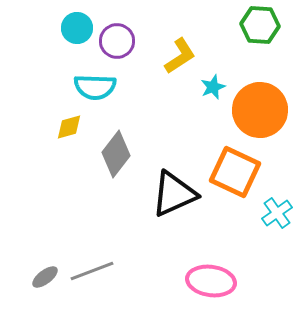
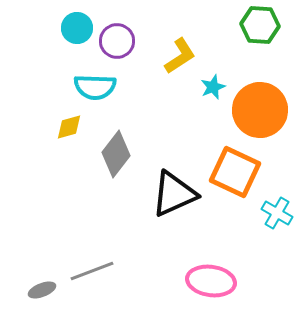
cyan cross: rotated 24 degrees counterclockwise
gray ellipse: moved 3 px left, 13 px down; rotated 16 degrees clockwise
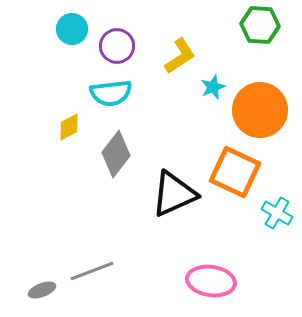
cyan circle: moved 5 px left, 1 px down
purple circle: moved 5 px down
cyan semicircle: moved 16 px right, 6 px down; rotated 9 degrees counterclockwise
yellow diamond: rotated 12 degrees counterclockwise
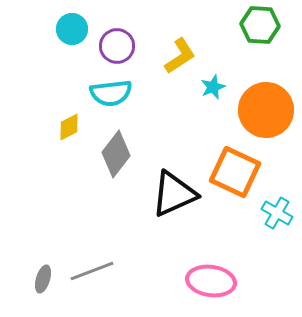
orange circle: moved 6 px right
gray ellipse: moved 1 px right, 11 px up; rotated 52 degrees counterclockwise
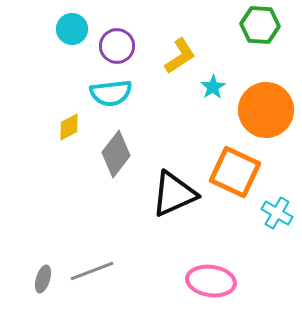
cyan star: rotated 10 degrees counterclockwise
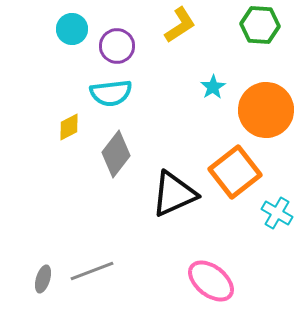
yellow L-shape: moved 31 px up
orange square: rotated 27 degrees clockwise
pink ellipse: rotated 30 degrees clockwise
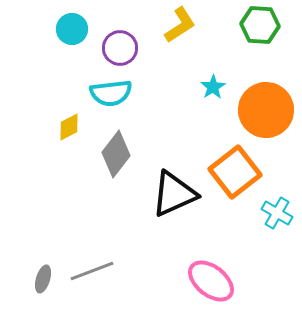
purple circle: moved 3 px right, 2 px down
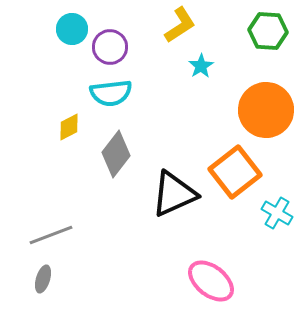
green hexagon: moved 8 px right, 6 px down
purple circle: moved 10 px left, 1 px up
cyan star: moved 12 px left, 21 px up
gray line: moved 41 px left, 36 px up
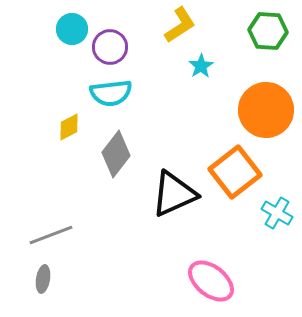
gray ellipse: rotated 8 degrees counterclockwise
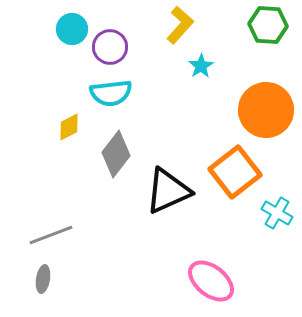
yellow L-shape: rotated 15 degrees counterclockwise
green hexagon: moved 6 px up
black triangle: moved 6 px left, 3 px up
